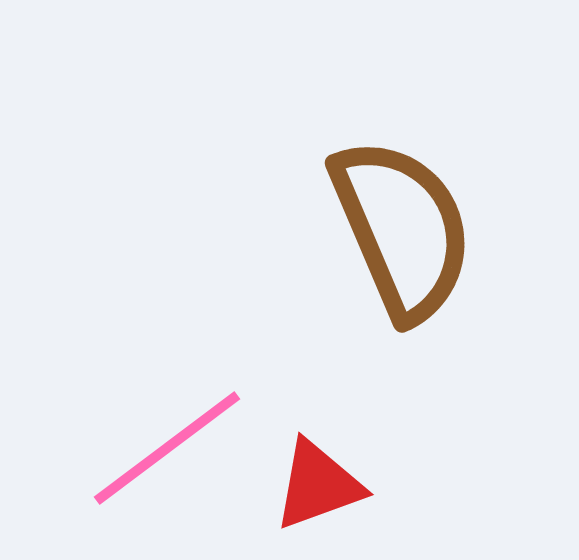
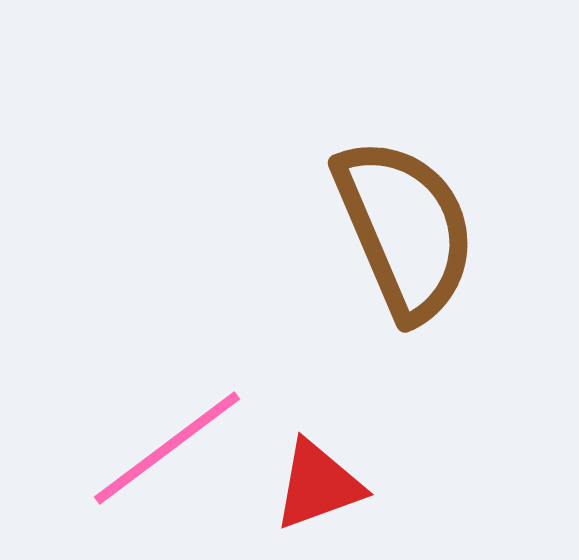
brown semicircle: moved 3 px right
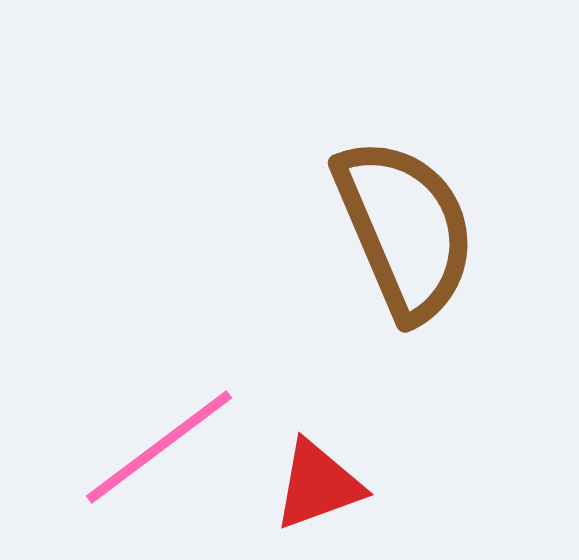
pink line: moved 8 px left, 1 px up
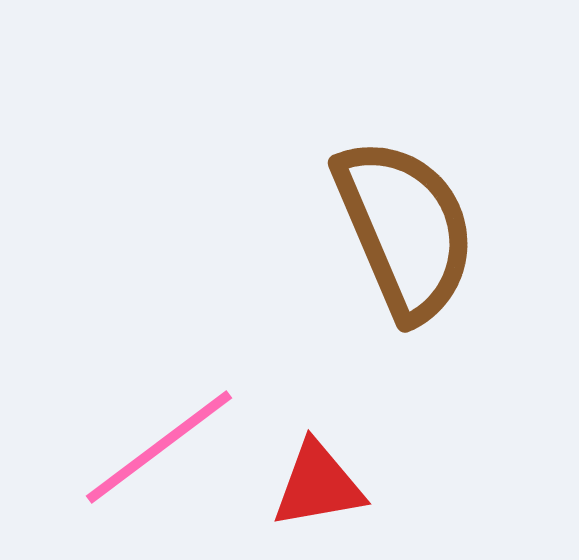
red triangle: rotated 10 degrees clockwise
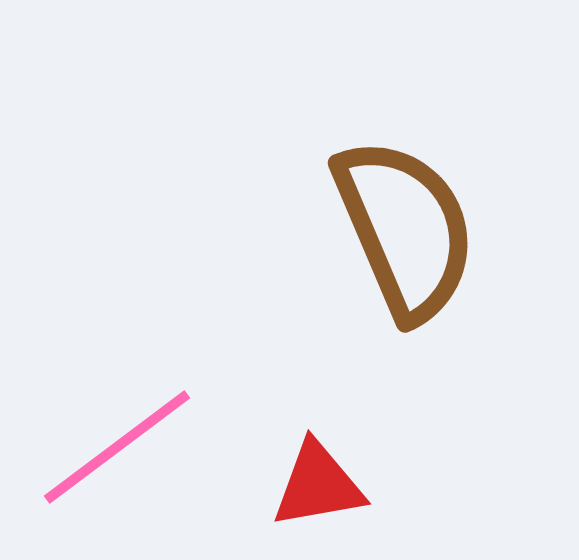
pink line: moved 42 px left
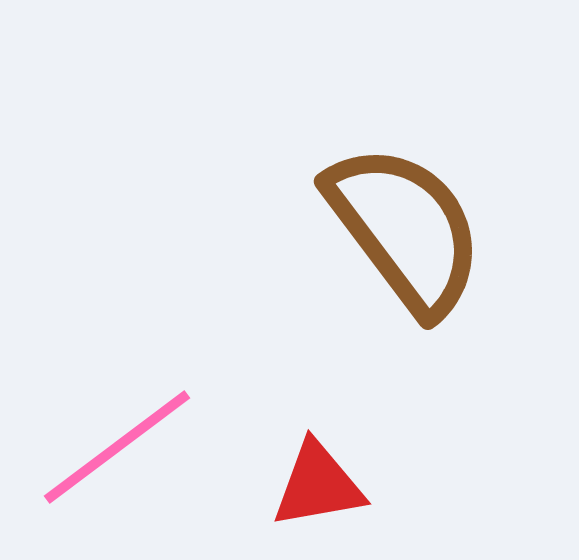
brown semicircle: rotated 14 degrees counterclockwise
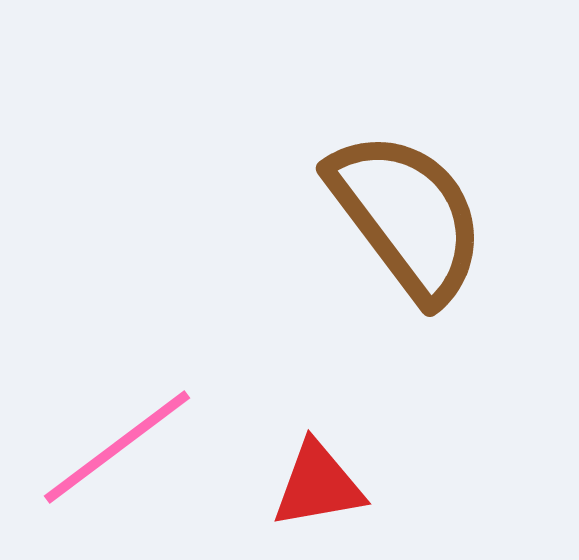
brown semicircle: moved 2 px right, 13 px up
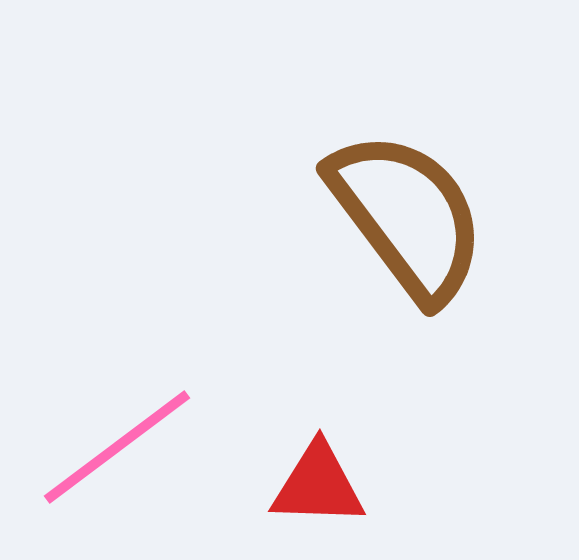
red triangle: rotated 12 degrees clockwise
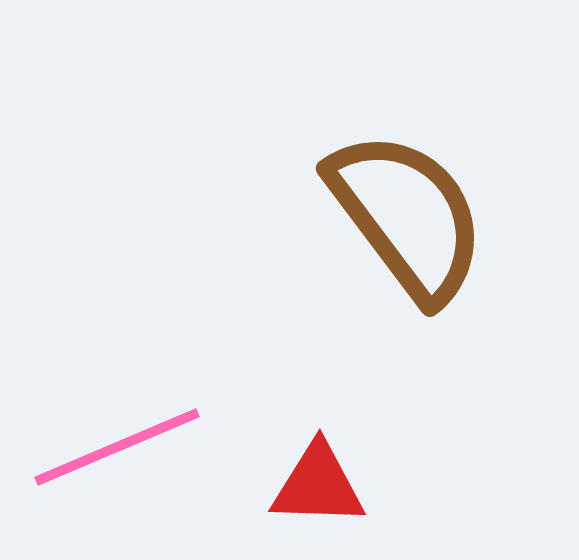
pink line: rotated 14 degrees clockwise
